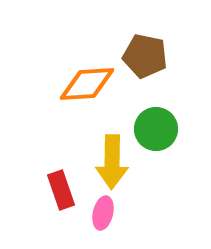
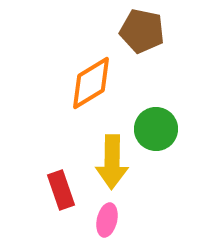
brown pentagon: moved 3 px left, 25 px up
orange diamond: moved 4 px right, 1 px up; rotated 28 degrees counterclockwise
pink ellipse: moved 4 px right, 7 px down
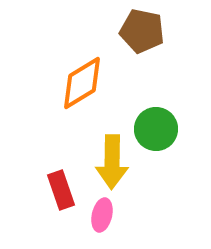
orange diamond: moved 9 px left
pink ellipse: moved 5 px left, 5 px up
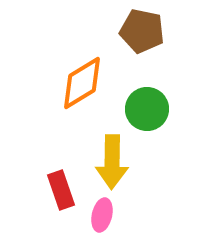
green circle: moved 9 px left, 20 px up
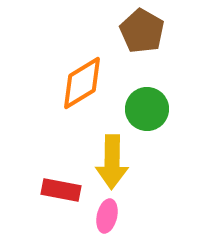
brown pentagon: rotated 18 degrees clockwise
red rectangle: rotated 60 degrees counterclockwise
pink ellipse: moved 5 px right, 1 px down
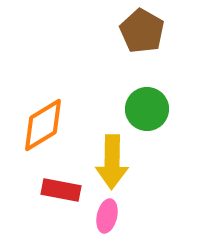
orange diamond: moved 39 px left, 42 px down
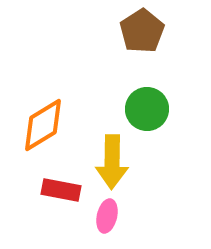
brown pentagon: rotated 9 degrees clockwise
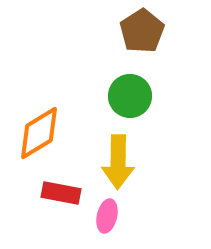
green circle: moved 17 px left, 13 px up
orange diamond: moved 4 px left, 8 px down
yellow arrow: moved 6 px right
red rectangle: moved 3 px down
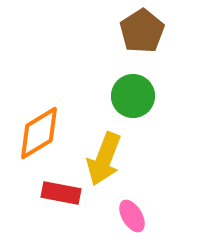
green circle: moved 3 px right
yellow arrow: moved 14 px left, 3 px up; rotated 20 degrees clockwise
pink ellipse: moved 25 px right; rotated 44 degrees counterclockwise
